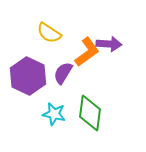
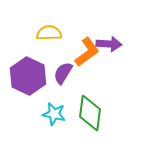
yellow semicircle: rotated 145 degrees clockwise
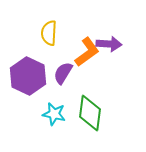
yellow semicircle: rotated 85 degrees counterclockwise
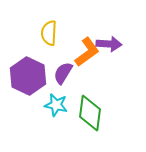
cyan star: moved 2 px right, 9 px up
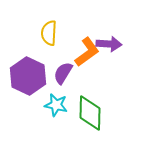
green diamond: rotated 6 degrees counterclockwise
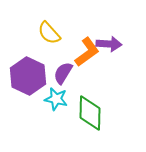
yellow semicircle: rotated 45 degrees counterclockwise
cyan star: moved 6 px up
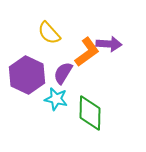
purple hexagon: moved 1 px left, 1 px up
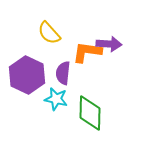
orange L-shape: rotated 136 degrees counterclockwise
purple semicircle: rotated 25 degrees counterclockwise
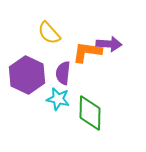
cyan star: moved 2 px right
